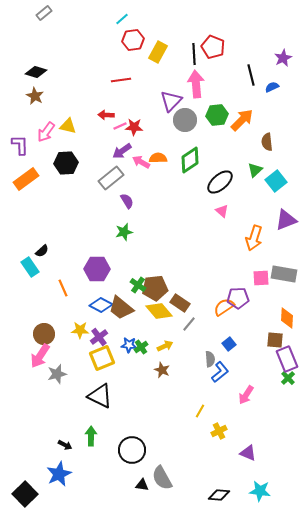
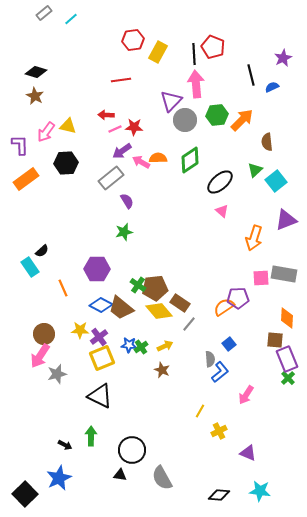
cyan line at (122, 19): moved 51 px left
pink line at (120, 126): moved 5 px left, 3 px down
blue star at (59, 474): moved 4 px down
black triangle at (142, 485): moved 22 px left, 10 px up
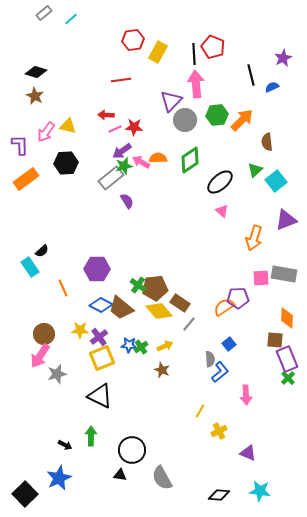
green star at (124, 232): moved 66 px up
pink arrow at (246, 395): rotated 36 degrees counterclockwise
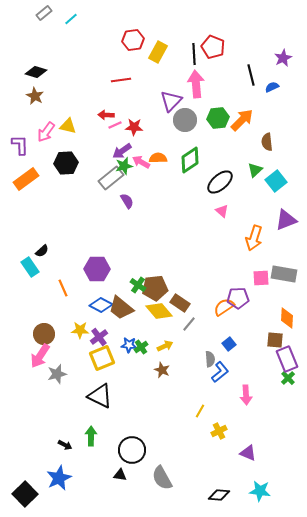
green hexagon at (217, 115): moved 1 px right, 3 px down
pink line at (115, 129): moved 4 px up
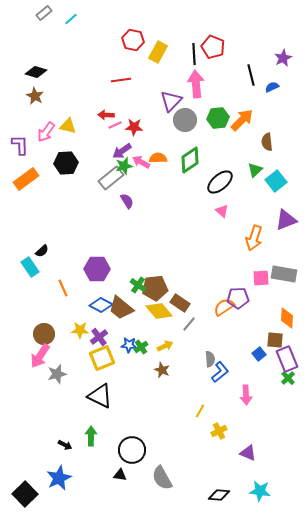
red hexagon at (133, 40): rotated 20 degrees clockwise
blue square at (229, 344): moved 30 px right, 10 px down
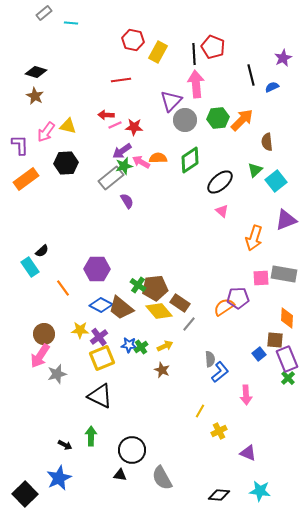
cyan line at (71, 19): moved 4 px down; rotated 48 degrees clockwise
orange line at (63, 288): rotated 12 degrees counterclockwise
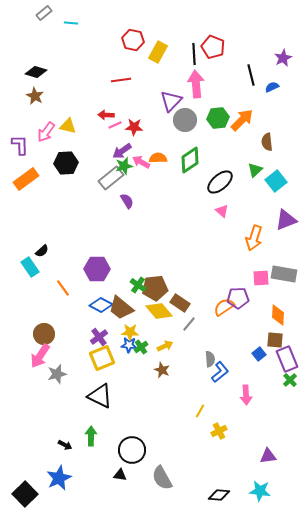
orange diamond at (287, 318): moved 9 px left, 3 px up
yellow star at (80, 330): moved 50 px right, 2 px down
green cross at (288, 378): moved 2 px right, 2 px down
purple triangle at (248, 453): moved 20 px right, 3 px down; rotated 30 degrees counterclockwise
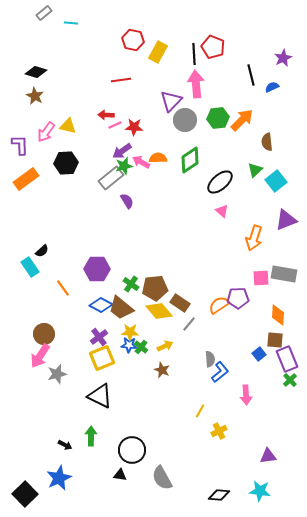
green cross at (138, 285): moved 7 px left, 1 px up
orange semicircle at (224, 307): moved 5 px left, 2 px up
green cross at (141, 347): rotated 16 degrees counterclockwise
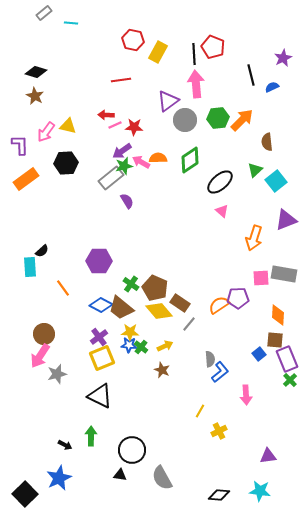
purple triangle at (171, 101): moved 3 px left; rotated 10 degrees clockwise
cyan rectangle at (30, 267): rotated 30 degrees clockwise
purple hexagon at (97, 269): moved 2 px right, 8 px up
brown pentagon at (155, 288): rotated 30 degrees clockwise
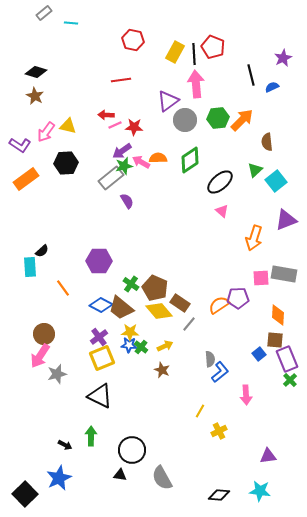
yellow rectangle at (158, 52): moved 17 px right
purple L-shape at (20, 145): rotated 125 degrees clockwise
